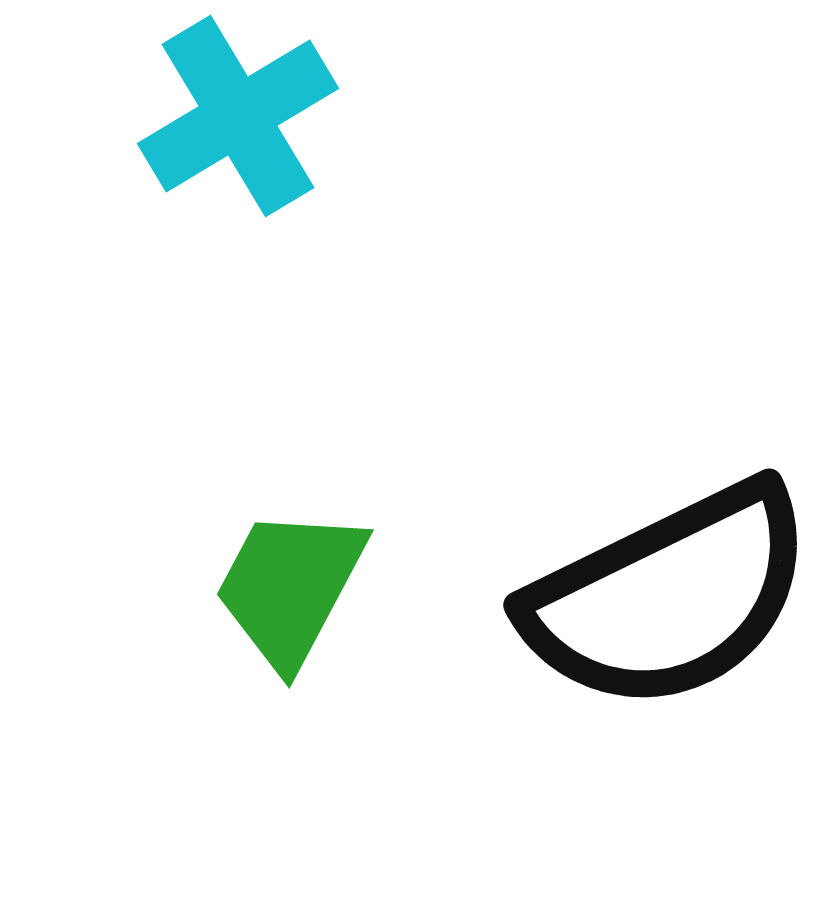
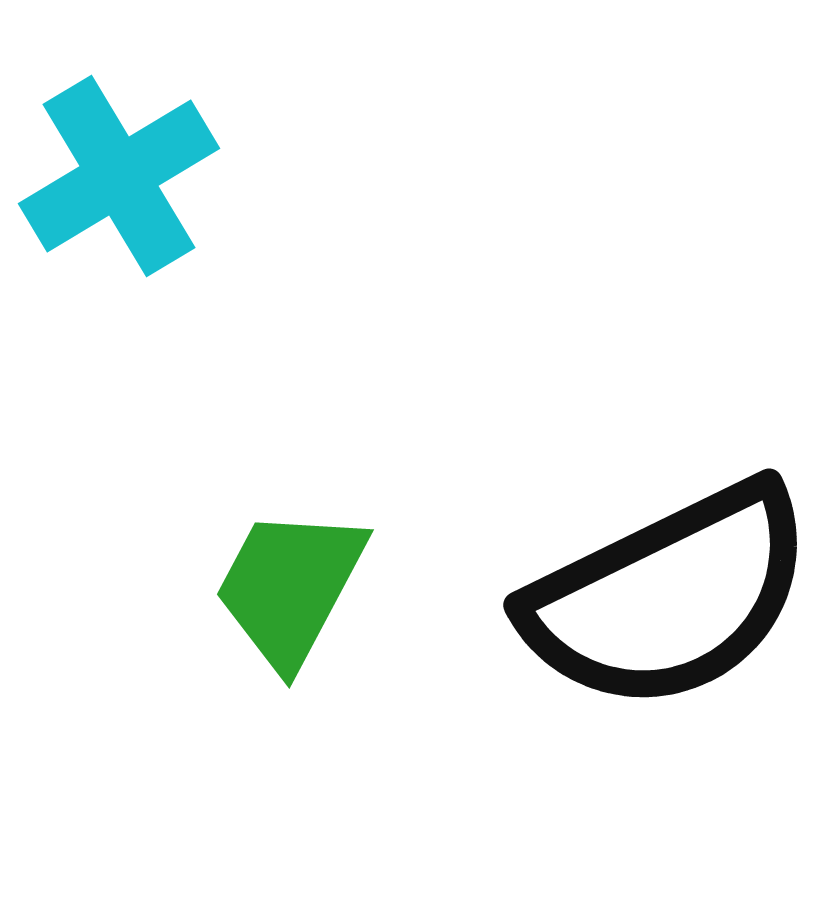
cyan cross: moved 119 px left, 60 px down
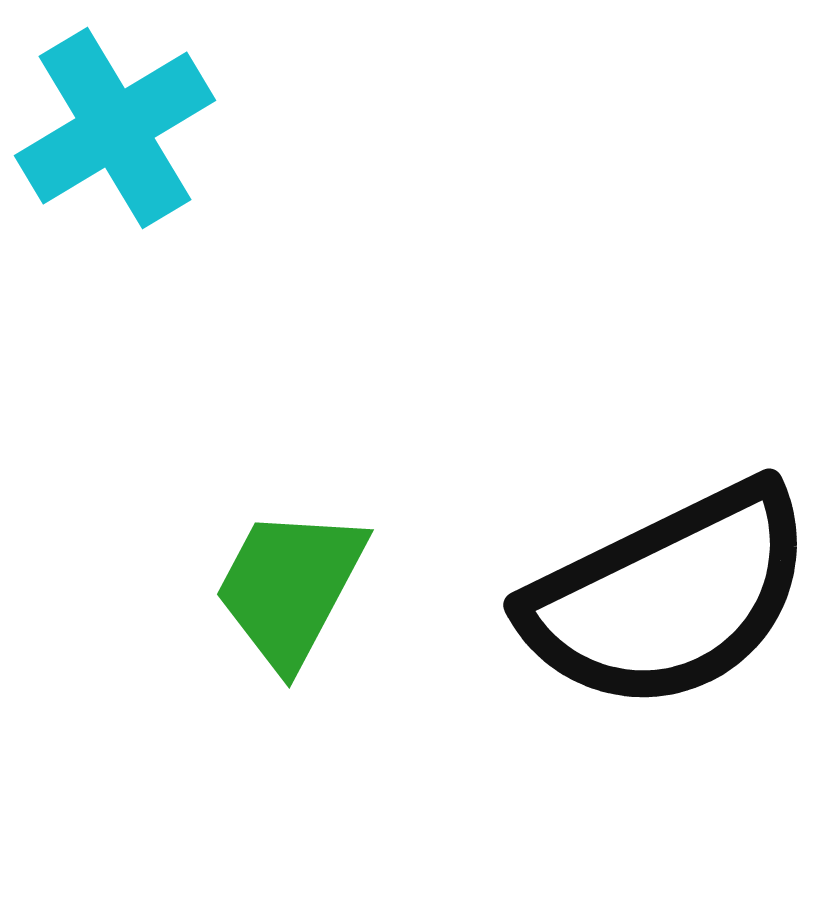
cyan cross: moved 4 px left, 48 px up
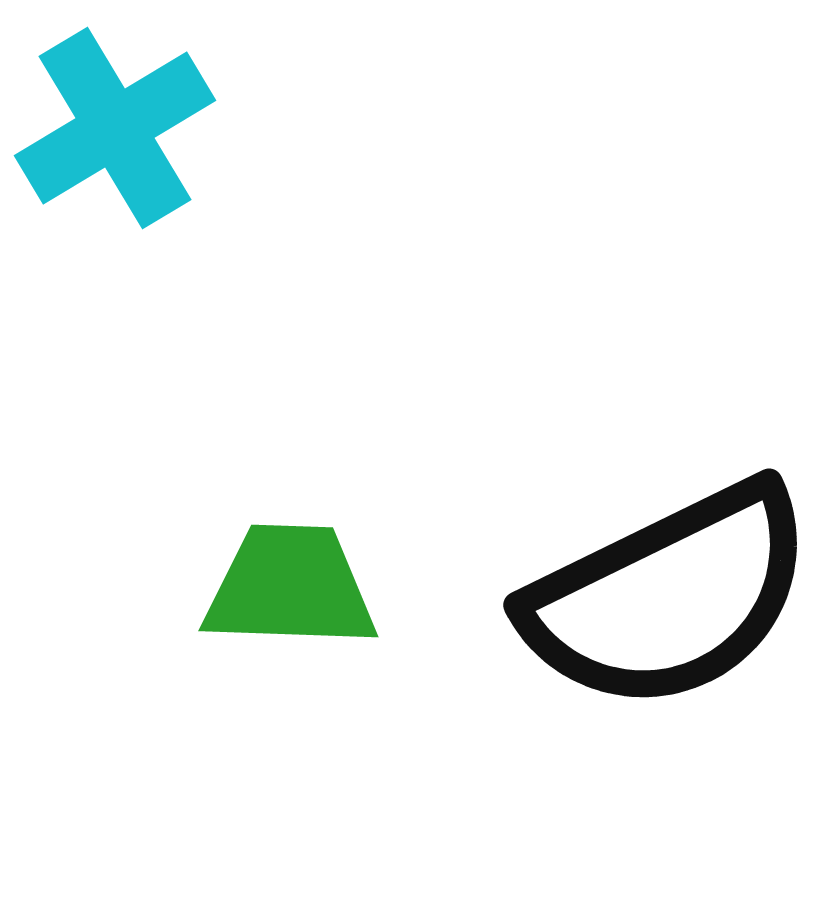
green trapezoid: rotated 64 degrees clockwise
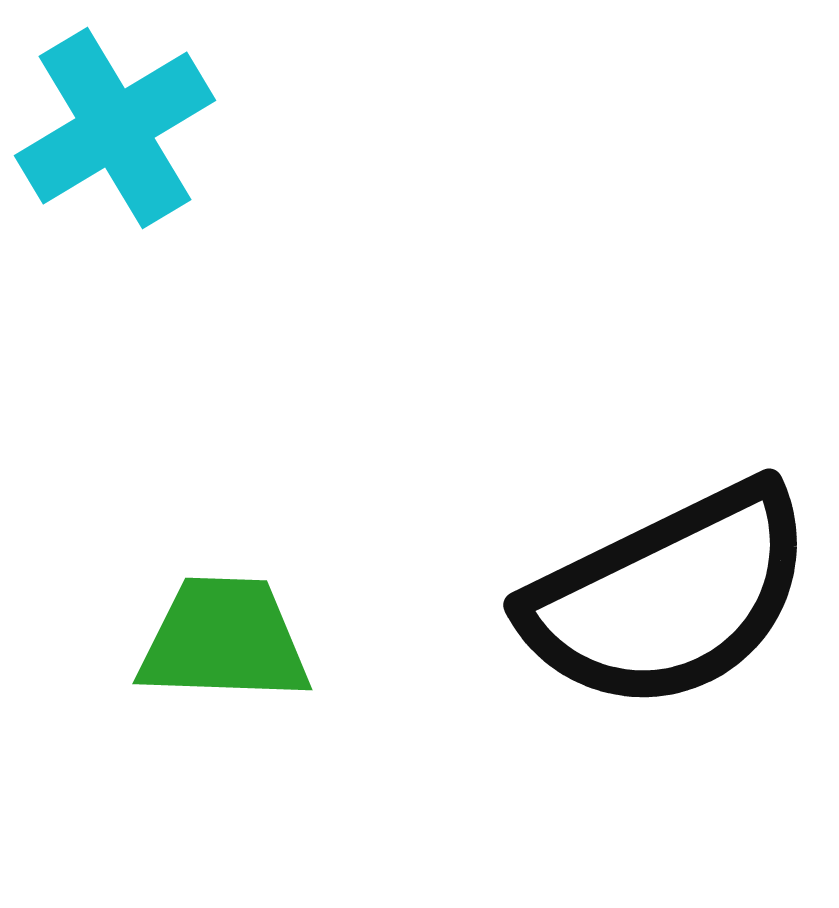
green trapezoid: moved 66 px left, 53 px down
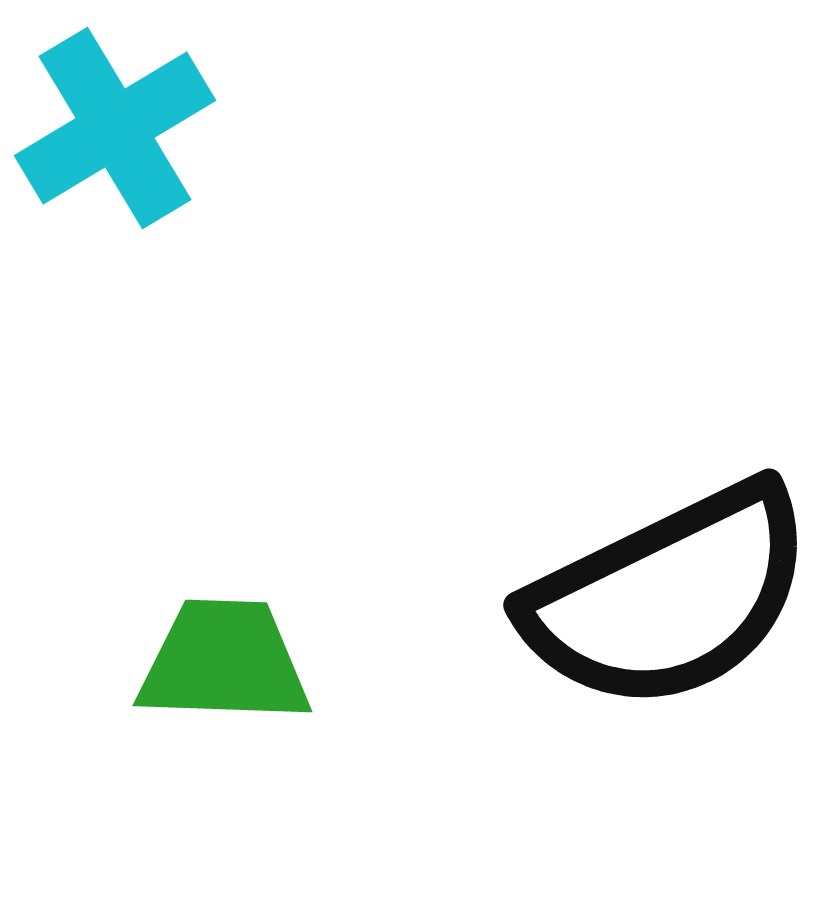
green trapezoid: moved 22 px down
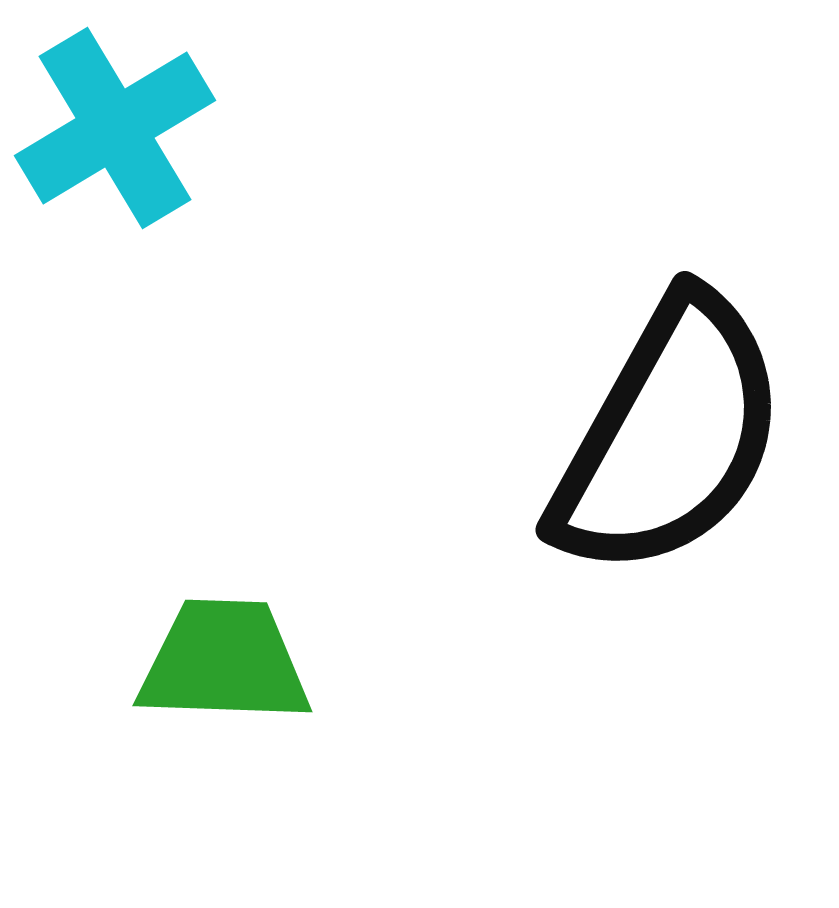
black semicircle: moved 161 px up; rotated 35 degrees counterclockwise
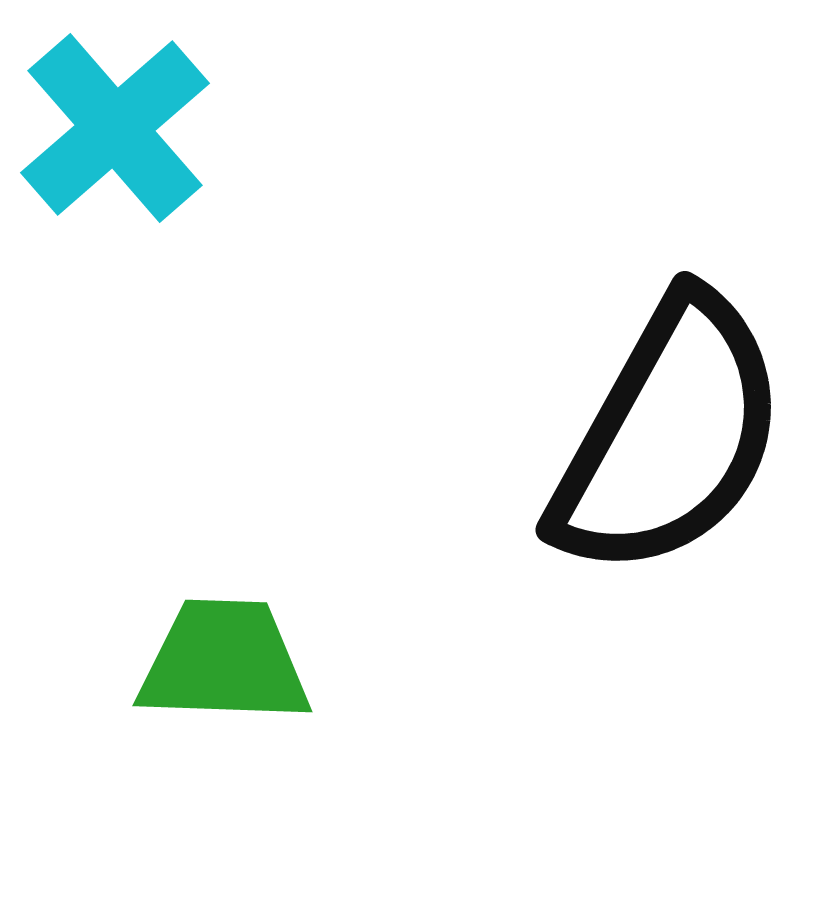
cyan cross: rotated 10 degrees counterclockwise
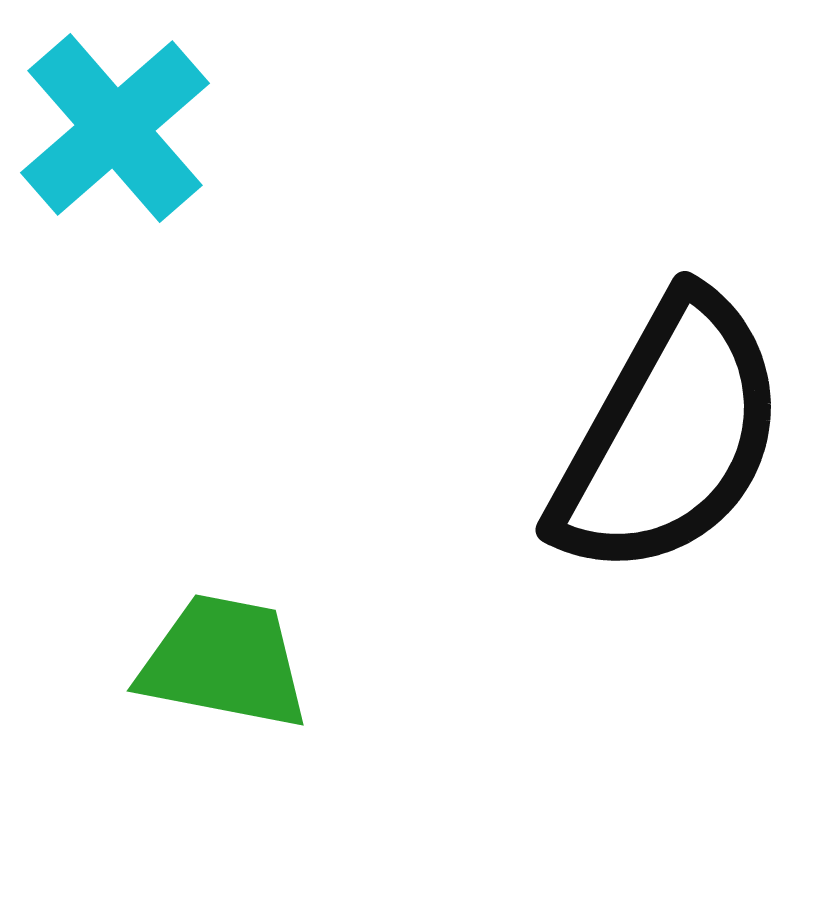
green trapezoid: rotated 9 degrees clockwise
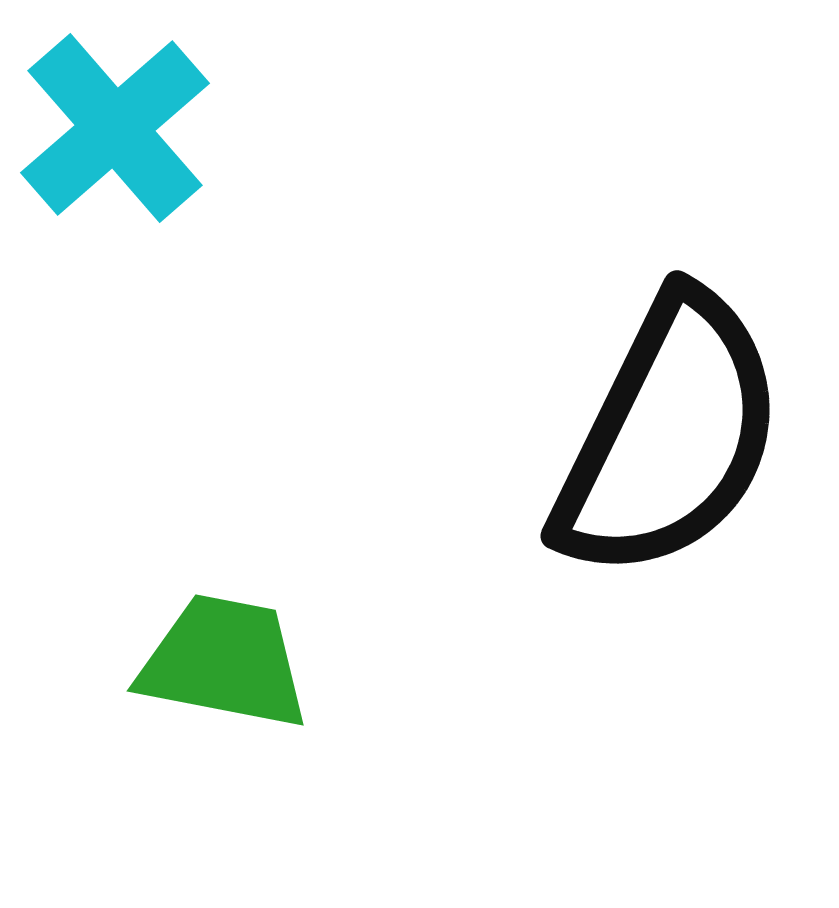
black semicircle: rotated 3 degrees counterclockwise
